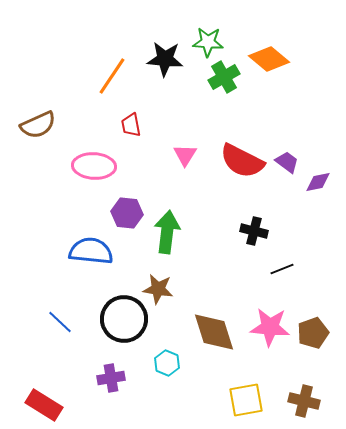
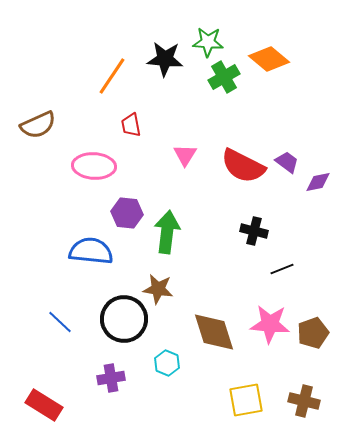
red semicircle: moved 1 px right, 5 px down
pink star: moved 3 px up
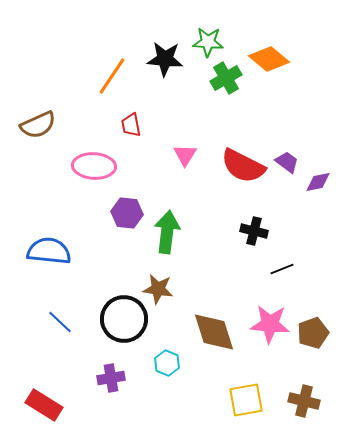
green cross: moved 2 px right, 1 px down
blue semicircle: moved 42 px left
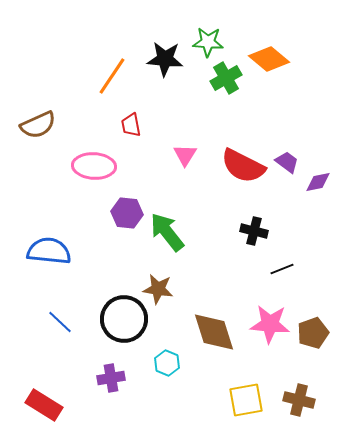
green arrow: rotated 45 degrees counterclockwise
brown cross: moved 5 px left, 1 px up
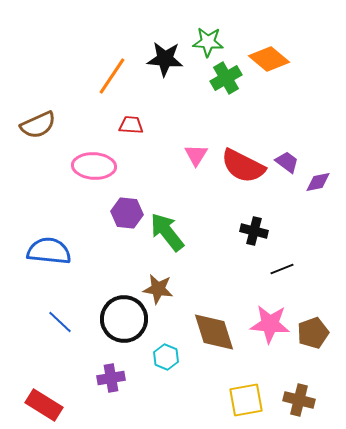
red trapezoid: rotated 105 degrees clockwise
pink triangle: moved 11 px right
cyan hexagon: moved 1 px left, 6 px up
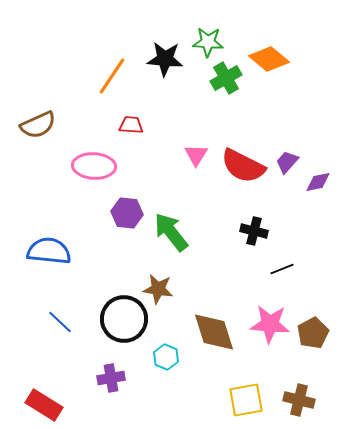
purple trapezoid: rotated 85 degrees counterclockwise
green arrow: moved 4 px right
brown pentagon: rotated 8 degrees counterclockwise
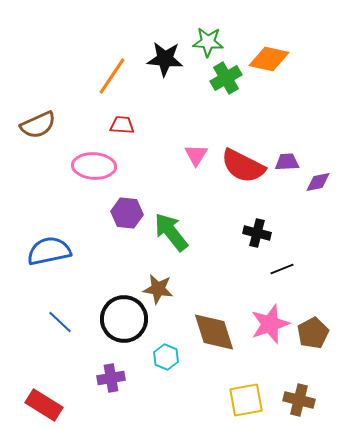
orange diamond: rotated 27 degrees counterclockwise
red trapezoid: moved 9 px left
purple trapezoid: rotated 45 degrees clockwise
black cross: moved 3 px right, 2 px down
blue semicircle: rotated 18 degrees counterclockwise
pink star: rotated 24 degrees counterclockwise
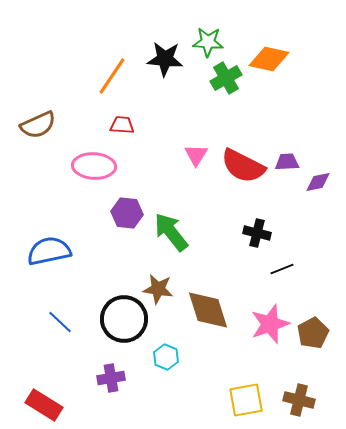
brown diamond: moved 6 px left, 22 px up
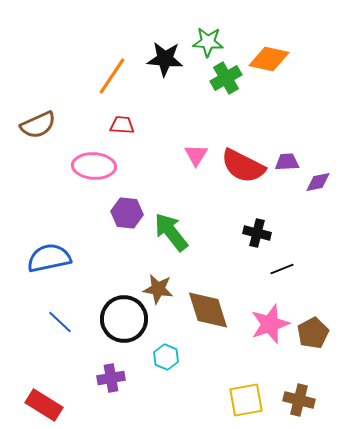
blue semicircle: moved 7 px down
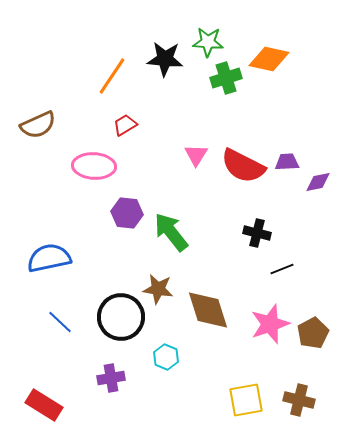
green cross: rotated 12 degrees clockwise
red trapezoid: moved 3 px right; rotated 35 degrees counterclockwise
black circle: moved 3 px left, 2 px up
